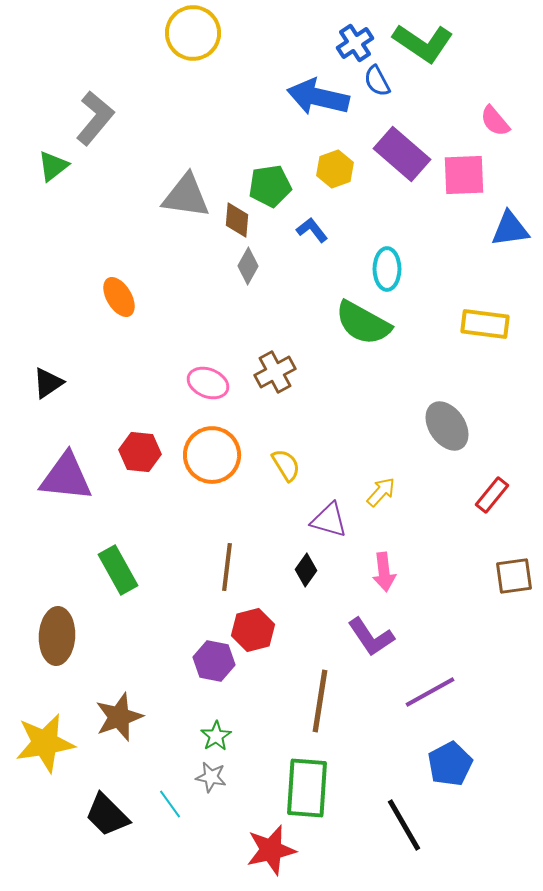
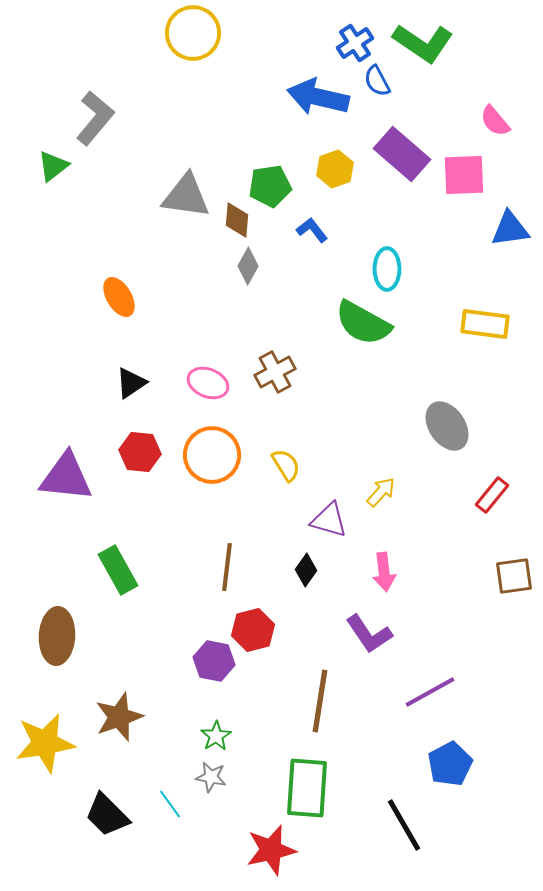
black triangle at (48, 383): moved 83 px right
purple L-shape at (371, 637): moved 2 px left, 3 px up
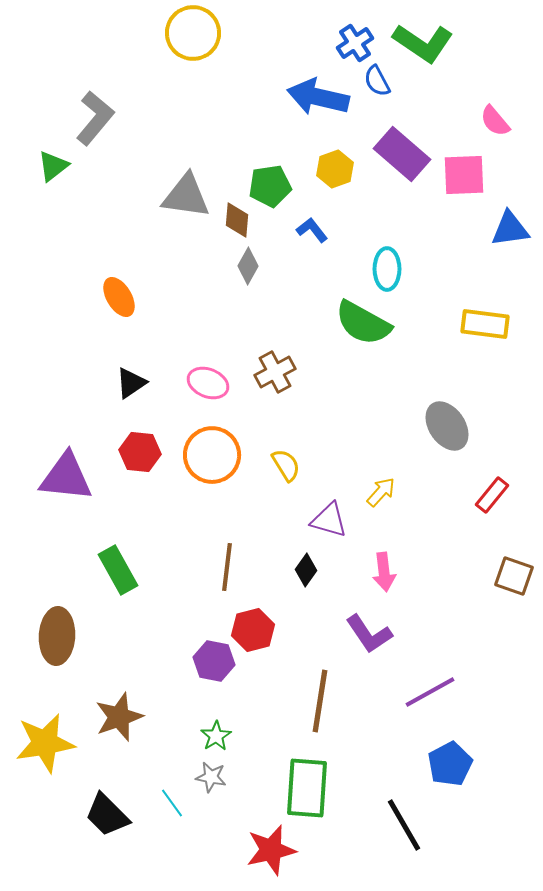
brown square at (514, 576): rotated 27 degrees clockwise
cyan line at (170, 804): moved 2 px right, 1 px up
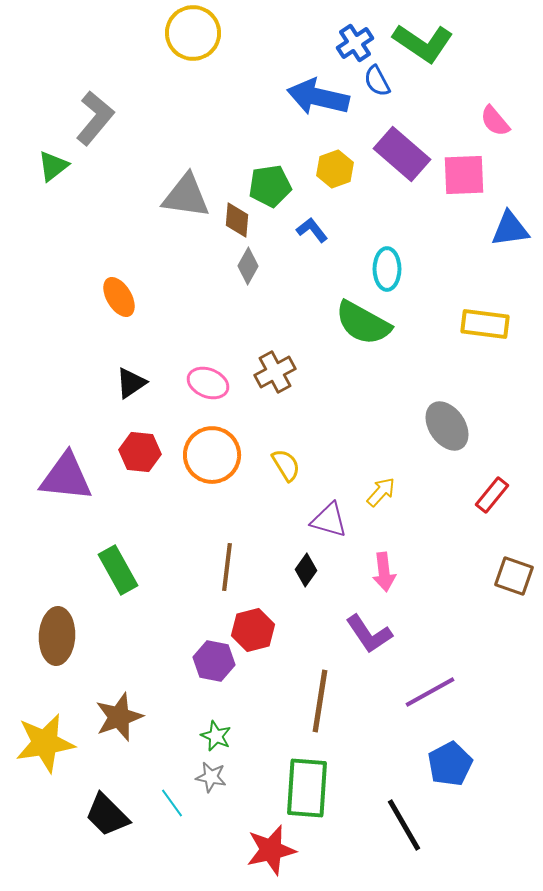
green star at (216, 736): rotated 16 degrees counterclockwise
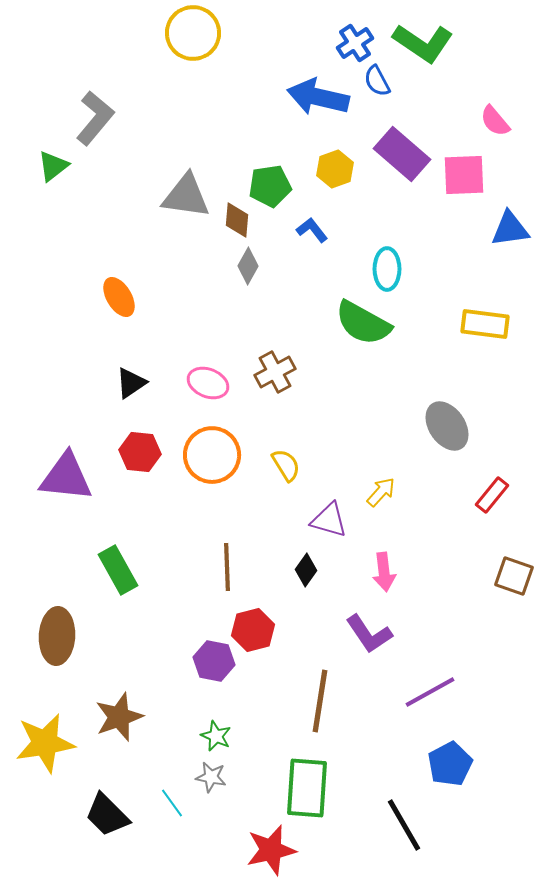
brown line at (227, 567): rotated 9 degrees counterclockwise
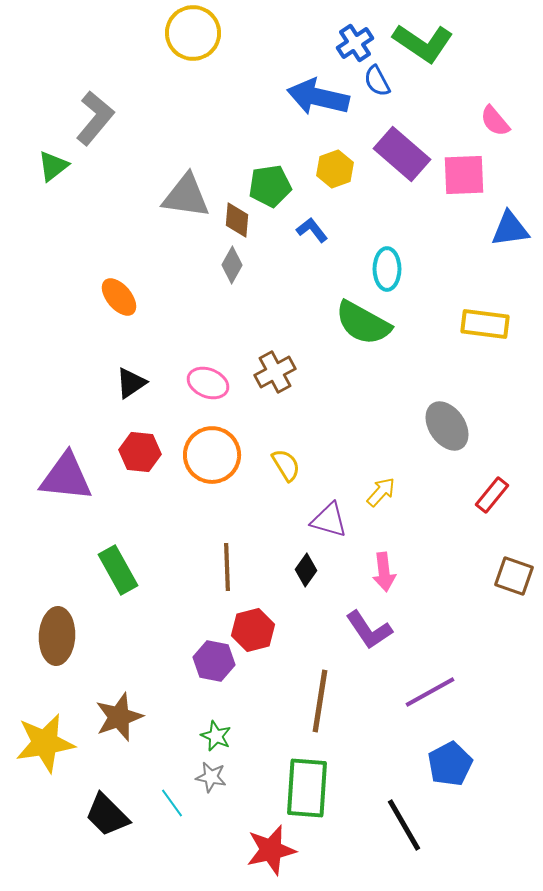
gray diamond at (248, 266): moved 16 px left, 1 px up
orange ellipse at (119, 297): rotated 9 degrees counterclockwise
purple L-shape at (369, 634): moved 4 px up
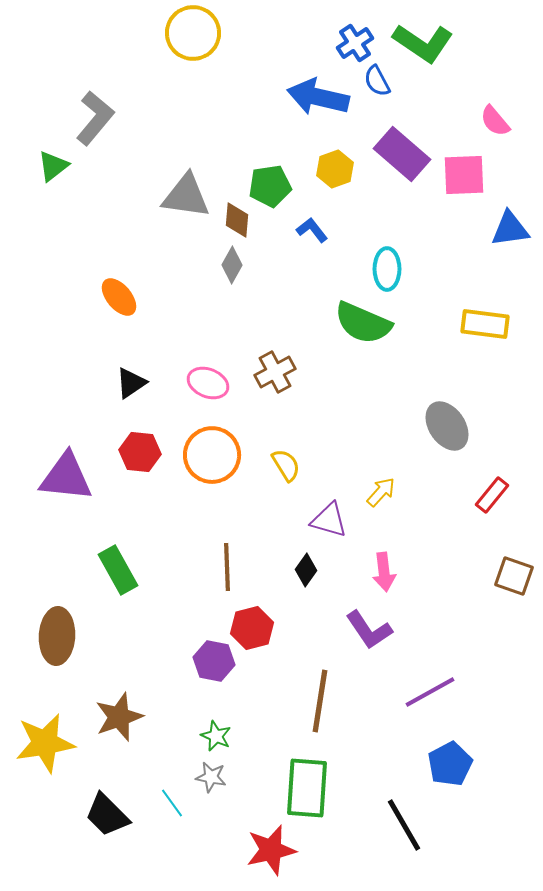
green semicircle at (363, 323): rotated 6 degrees counterclockwise
red hexagon at (253, 630): moved 1 px left, 2 px up
